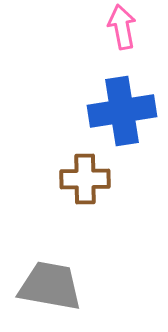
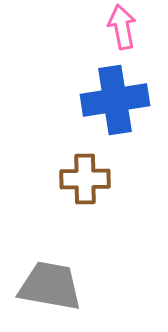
blue cross: moved 7 px left, 11 px up
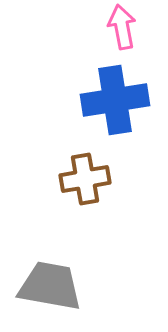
brown cross: rotated 9 degrees counterclockwise
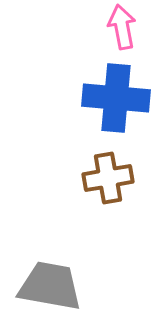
blue cross: moved 1 px right, 2 px up; rotated 14 degrees clockwise
brown cross: moved 23 px right, 1 px up
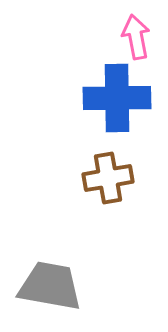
pink arrow: moved 14 px right, 10 px down
blue cross: moved 1 px right; rotated 6 degrees counterclockwise
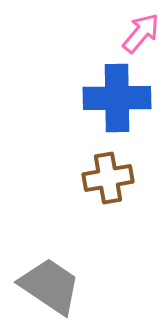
pink arrow: moved 5 px right, 4 px up; rotated 51 degrees clockwise
gray trapezoid: rotated 24 degrees clockwise
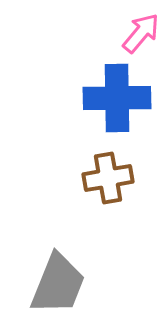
gray trapezoid: moved 8 px right, 2 px up; rotated 78 degrees clockwise
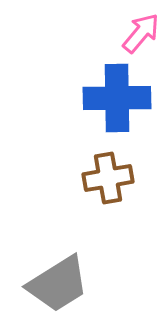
gray trapezoid: rotated 36 degrees clockwise
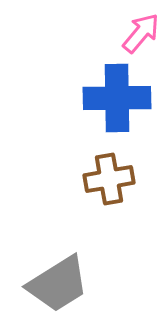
brown cross: moved 1 px right, 1 px down
